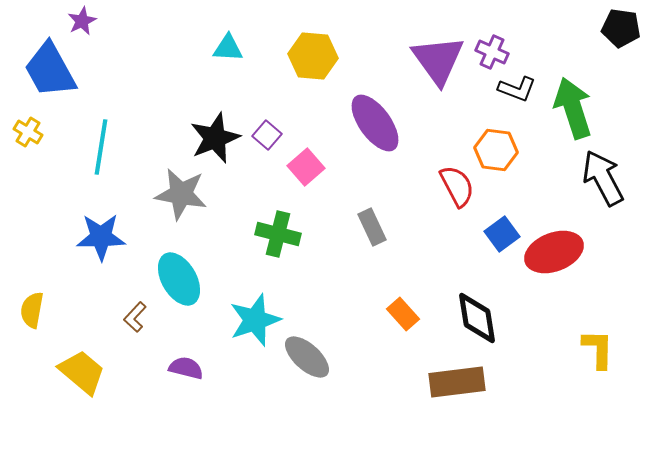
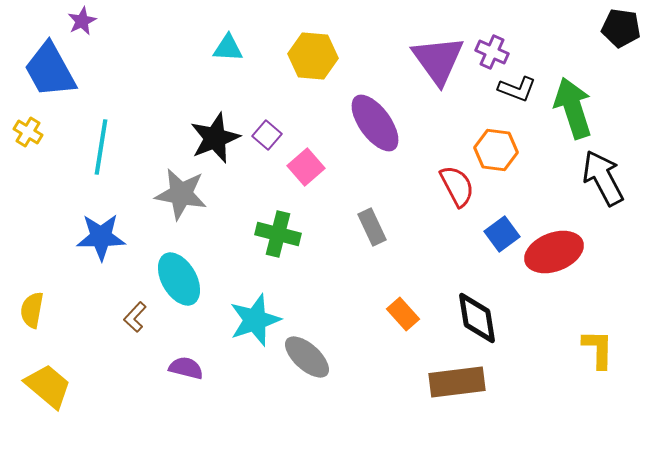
yellow trapezoid: moved 34 px left, 14 px down
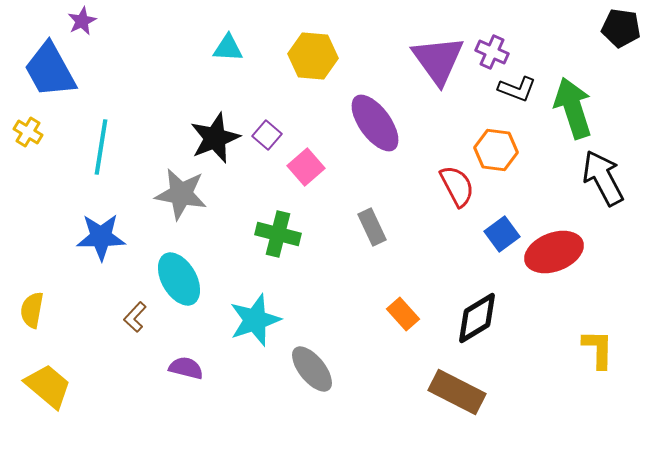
black diamond: rotated 68 degrees clockwise
gray ellipse: moved 5 px right, 12 px down; rotated 9 degrees clockwise
brown rectangle: moved 10 px down; rotated 34 degrees clockwise
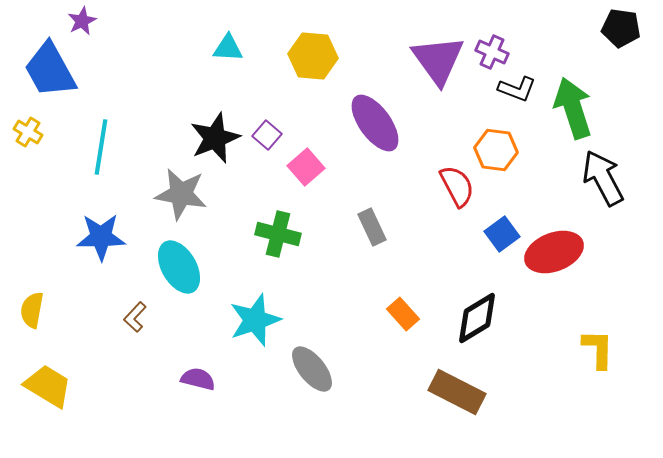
cyan ellipse: moved 12 px up
purple semicircle: moved 12 px right, 11 px down
yellow trapezoid: rotated 9 degrees counterclockwise
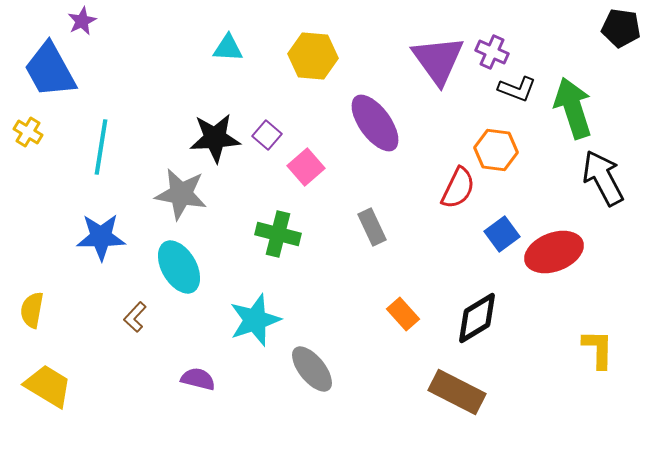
black star: rotated 18 degrees clockwise
red semicircle: moved 1 px right, 2 px down; rotated 54 degrees clockwise
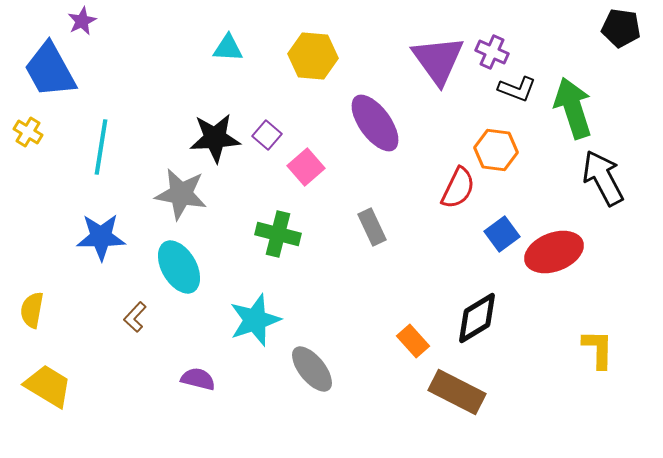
orange rectangle: moved 10 px right, 27 px down
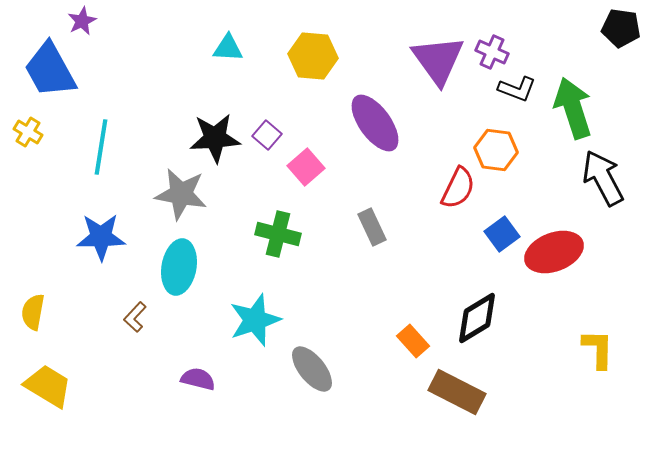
cyan ellipse: rotated 40 degrees clockwise
yellow semicircle: moved 1 px right, 2 px down
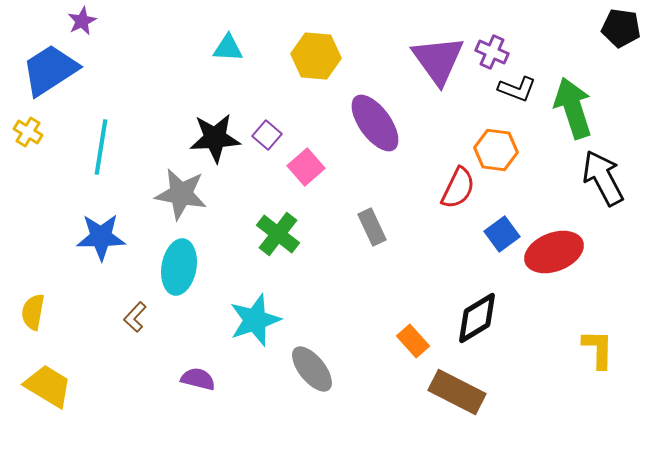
yellow hexagon: moved 3 px right
blue trapezoid: rotated 86 degrees clockwise
green cross: rotated 24 degrees clockwise
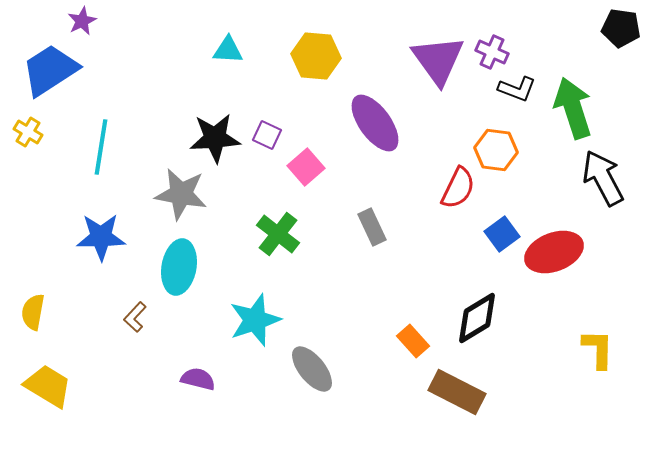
cyan triangle: moved 2 px down
purple square: rotated 16 degrees counterclockwise
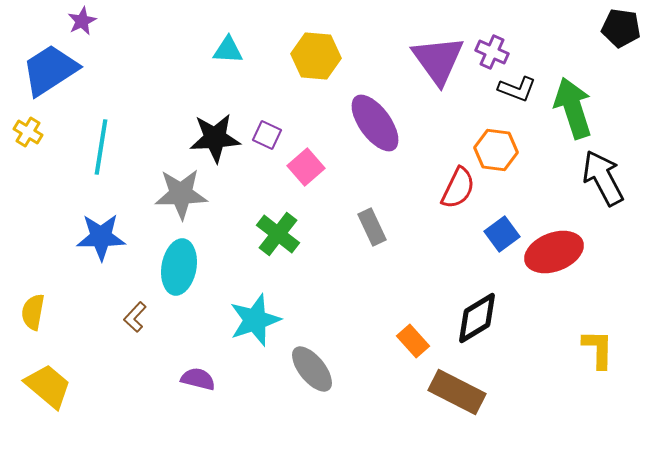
gray star: rotated 12 degrees counterclockwise
yellow trapezoid: rotated 9 degrees clockwise
